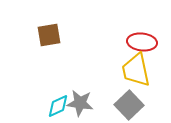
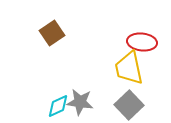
brown square: moved 3 px right, 2 px up; rotated 25 degrees counterclockwise
yellow trapezoid: moved 7 px left, 2 px up
gray star: moved 1 px up
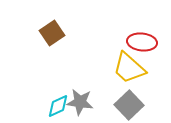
yellow trapezoid: rotated 36 degrees counterclockwise
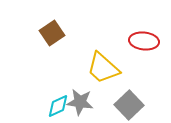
red ellipse: moved 2 px right, 1 px up
yellow trapezoid: moved 26 px left
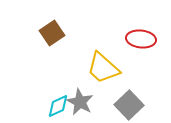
red ellipse: moved 3 px left, 2 px up
gray star: rotated 20 degrees clockwise
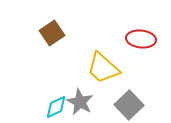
cyan diamond: moved 2 px left, 1 px down
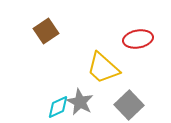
brown square: moved 6 px left, 2 px up
red ellipse: moved 3 px left; rotated 16 degrees counterclockwise
cyan diamond: moved 2 px right
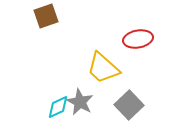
brown square: moved 15 px up; rotated 15 degrees clockwise
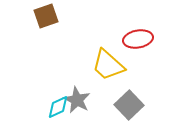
yellow trapezoid: moved 5 px right, 3 px up
gray star: moved 3 px left, 2 px up
